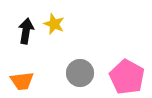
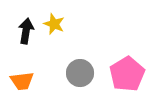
pink pentagon: moved 3 px up; rotated 12 degrees clockwise
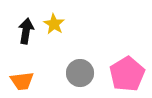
yellow star: rotated 10 degrees clockwise
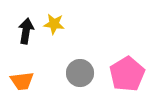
yellow star: rotated 25 degrees counterclockwise
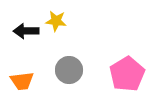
yellow star: moved 2 px right, 3 px up
black arrow: rotated 100 degrees counterclockwise
gray circle: moved 11 px left, 3 px up
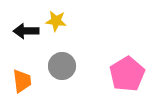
gray circle: moved 7 px left, 4 px up
orange trapezoid: rotated 90 degrees counterclockwise
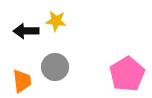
gray circle: moved 7 px left, 1 px down
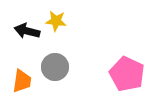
black arrow: moved 1 px right; rotated 15 degrees clockwise
pink pentagon: rotated 16 degrees counterclockwise
orange trapezoid: rotated 15 degrees clockwise
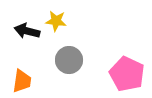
gray circle: moved 14 px right, 7 px up
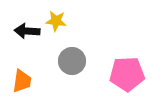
black arrow: rotated 10 degrees counterclockwise
gray circle: moved 3 px right, 1 px down
pink pentagon: rotated 28 degrees counterclockwise
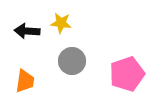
yellow star: moved 5 px right, 2 px down
pink pentagon: rotated 16 degrees counterclockwise
orange trapezoid: moved 3 px right
